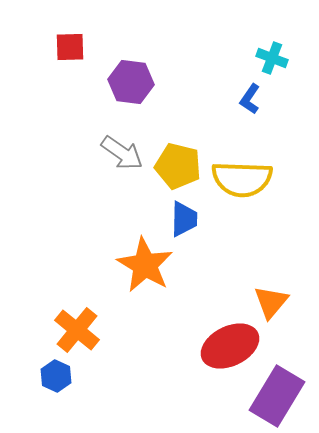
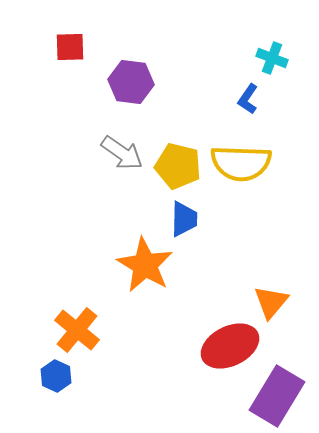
blue L-shape: moved 2 px left
yellow semicircle: moved 1 px left, 16 px up
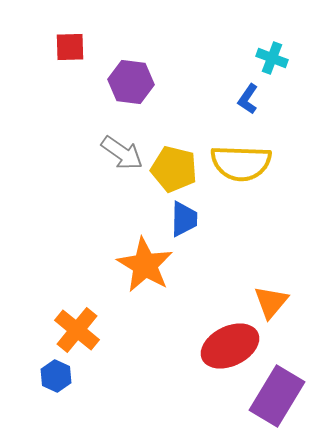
yellow pentagon: moved 4 px left, 3 px down
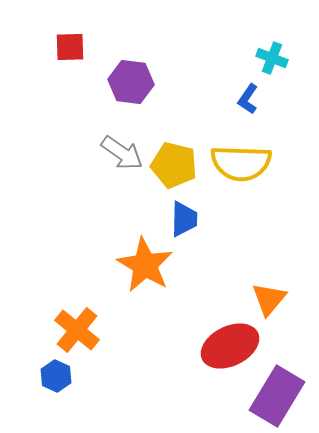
yellow pentagon: moved 4 px up
orange triangle: moved 2 px left, 3 px up
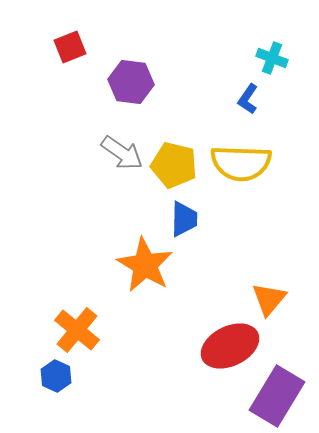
red square: rotated 20 degrees counterclockwise
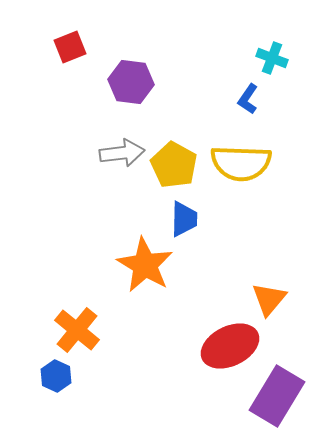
gray arrow: rotated 42 degrees counterclockwise
yellow pentagon: rotated 15 degrees clockwise
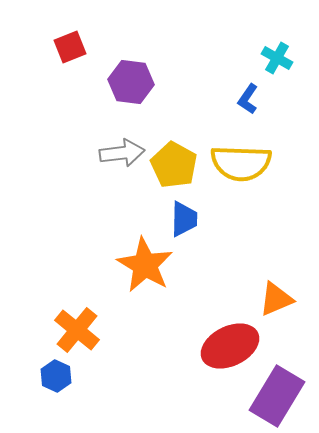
cyan cross: moved 5 px right; rotated 8 degrees clockwise
orange triangle: moved 7 px right; rotated 27 degrees clockwise
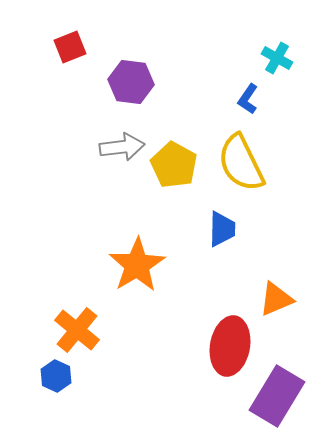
gray arrow: moved 6 px up
yellow semicircle: rotated 62 degrees clockwise
blue trapezoid: moved 38 px right, 10 px down
orange star: moved 8 px left; rotated 10 degrees clockwise
red ellipse: rotated 54 degrees counterclockwise
